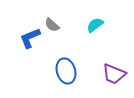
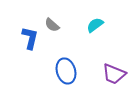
blue L-shape: rotated 125 degrees clockwise
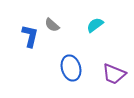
blue L-shape: moved 2 px up
blue ellipse: moved 5 px right, 3 px up
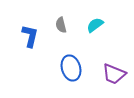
gray semicircle: moved 9 px right; rotated 35 degrees clockwise
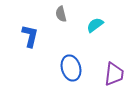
gray semicircle: moved 11 px up
purple trapezoid: rotated 105 degrees counterclockwise
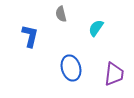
cyan semicircle: moved 1 px right, 3 px down; rotated 18 degrees counterclockwise
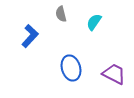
cyan semicircle: moved 2 px left, 6 px up
blue L-shape: rotated 30 degrees clockwise
purple trapezoid: rotated 70 degrees counterclockwise
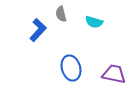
cyan semicircle: rotated 108 degrees counterclockwise
blue L-shape: moved 8 px right, 6 px up
purple trapezoid: rotated 15 degrees counterclockwise
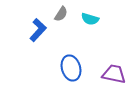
gray semicircle: rotated 133 degrees counterclockwise
cyan semicircle: moved 4 px left, 3 px up
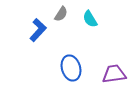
cyan semicircle: rotated 42 degrees clockwise
purple trapezoid: rotated 20 degrees counterclockwise
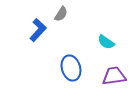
cyan semicircle: moved 16 px right, 23 px down; rotated 24 degrees counterclockwise
purple trapezoid: moved 2 px down
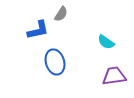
blue L-shape: rotated 35 degrees clockwise
blue ellipse: moved 16 px left, 6 px up
